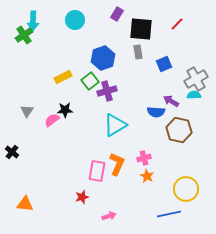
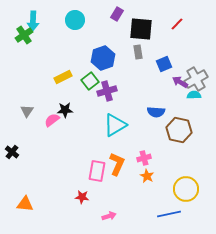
purple arrow: moved 9 px right, 19 px up
red star: rotated 24 degrees clockwise
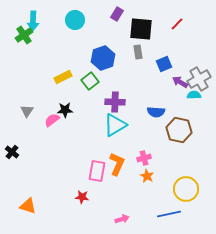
gray cross: moved 3 px right
purple cross: moved 8 px right, 11 px down; rotated 18 degrees clockwise
orange triangle: moved 3 px right, 2 px down; rotated 12 degrees clockwise
pink arrow: moved 13 px right, 3 px down
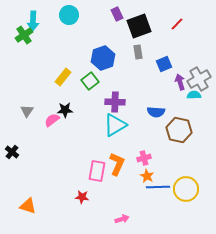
purple rectangle: rotated 56 degrees counterclockwise
cyan circle: moved 6 px left, 5 px up
black square: moved 2 px left, 3 px up; rotated 25 degrees counterclockwise
yellow rectangle: rotated 24 degrees counterclockwise
purple arrow: rotated 42 degrees clockwise
blue line: moved 11 px left, 27 px up; rotated 10 degrees clockwise
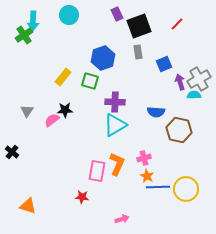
green square: rotated 36 degrees counterclockwise
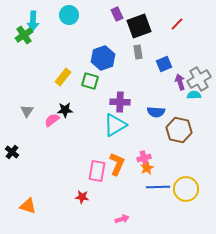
purple cross: moved 5 px right
orange star: moved 8 px up; rotated 16 degrees clockwise
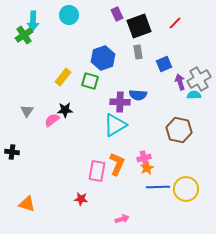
red line: moved 2 px left, 1 px up
blue semicircle: moved 18 px left, 17 px up
black cross: rotated 32 degrees counterclockwise
red star: moved 1 px left, 2 px down
orange triangle: moved 1 px left, 2 px up
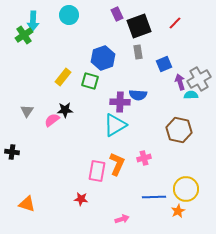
cyan semicircle: moved 3 px left
orange star: moved 31 px right, 43 px down
blue line: moved 4 px left, 10 px down
